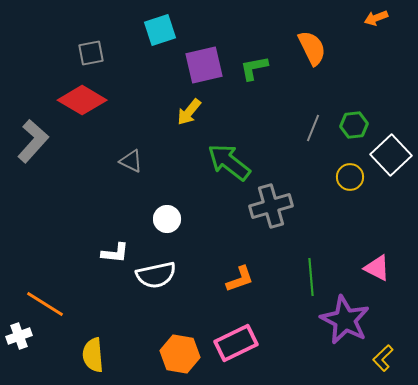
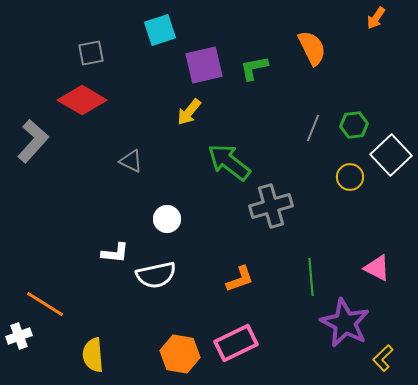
orange arrow: rotated 35 degrees counterclockwise
purple star: moved 3 px down
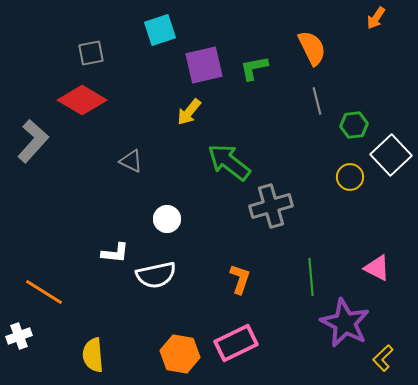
gray line: moved 4 px right, 27 px up; rotated 36 degrees counterclockwise
orange L-shape: rotated 52 degrees counterclockwise
orange line: moved 1 px left, 12 px up
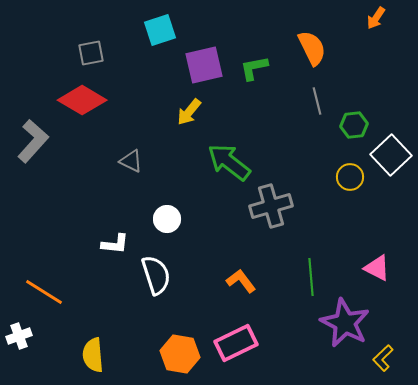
white L-shape: moved 9 px up
white semicircle: rotated 96 degrees counterclockwise
orange L-shape: moved 1 px right, 2 px down; rotated 56 degrees counterclockwise
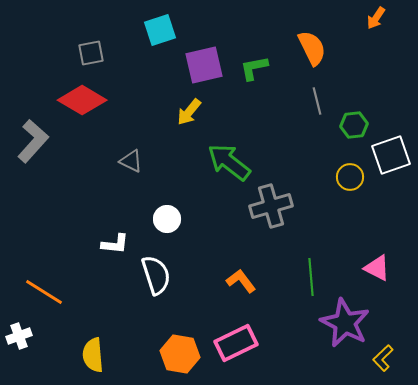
white square: rotated 24 degrees clockwise
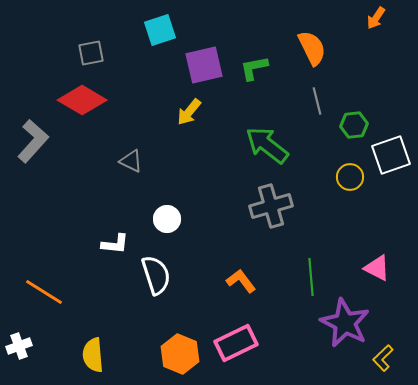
green arrow: moved 38 px right, 17 px up
white cross: moved 10 px down
orange hexagon: rotated 12 degrees clockwise
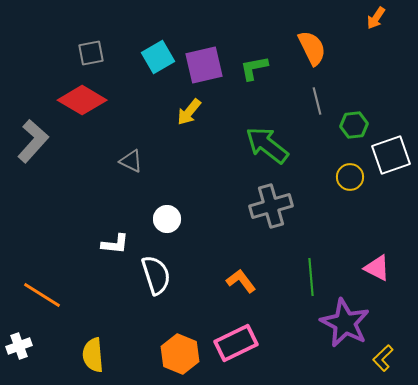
cyan square: moved 2 px left, 27 px down; rotated 12 degrees counterclockwise
orange line: moved 2 px left, 3 px down
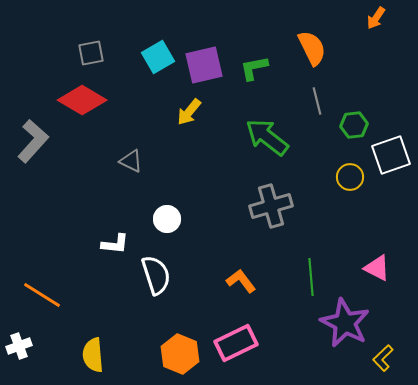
green arrow: moved 8 px up
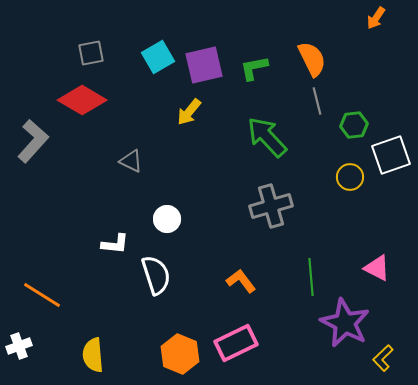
orange semicircle: moved 11 px down
green arrow: rotated 9 degrees clockwise
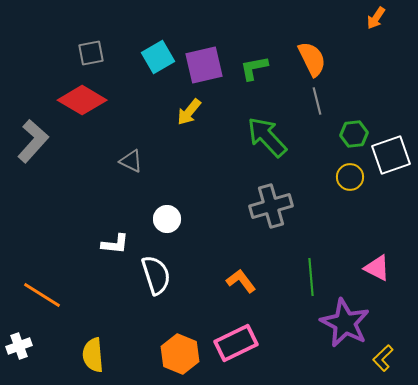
green hexagon: moved 9 px down
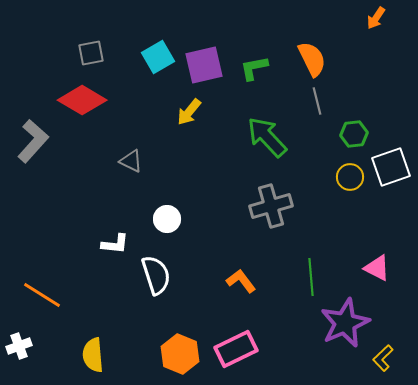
white square: moved 12 px down
purple star: rotated 21 degrees clockwise
pink rectangle: moved 6 px down
